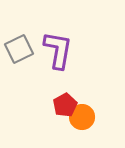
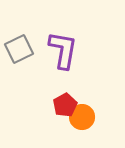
purple L-shape: moved 5 px right
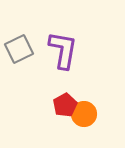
orange circle: moved 2 px right, 3 px up
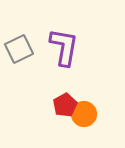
purple L-shape: moved 1 px right, 3 px up
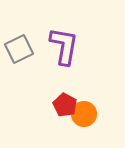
purple L-shape: moved 1 px up
red pentagon: rotated 15 degrees counterclockwise
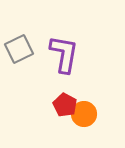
purple L-shape: moved 8 px down
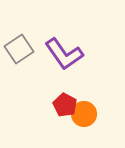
gray square: rotated 8 degrees counterclockwise
purple L-shape: rotated 135 degrees clockwise
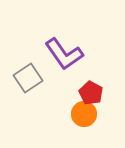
gray square: moved 9 px right, 29 px down
red pentagon: moved 26 px right, 12 px up
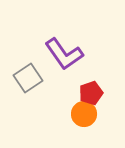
red pentagon: rotated 25 degrees clockwise
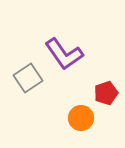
red pentagon: moved 15 px right
orange circle: moved 3 px left, 4 px down
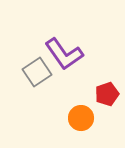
gray square: moved 9 px right, 6 px up
red pentagon: moved 1 px right, 1 px down
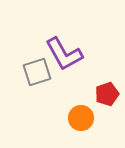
purple L-shape: rotated 6 degrees clockwise
gray square: rotated 16 degrees clockwise
